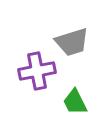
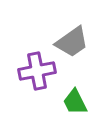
gray trapezoid: rotated 18 degrees counterclockwise
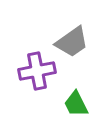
green trapezoid: moved 1 px right, 2 px down
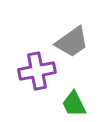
green trapezoid: moved 2 px left
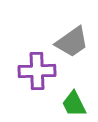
purple cross: rotated 9 degrees clockwise
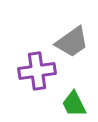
purple cross: rotated 6 degrees counterclockwise
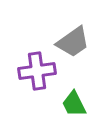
gray trapezoid: moved 1 px right
